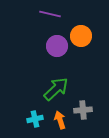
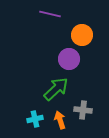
orange circle: moved 1 px right, 1 px up
purple circle: moved 12 px right, 13 px down
gray cross: rotated 12 degrees clockwise
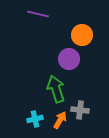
purple line: moved 12 px left
green arrow: rotated 64 degrees counterclockwise
gray cross: moved 3 px left
orange arrow: rotated 48 degrees clockwise
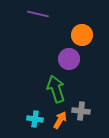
gray cross: moved 1 px right, 1 px down
cyan cross: rotated 21 degrees clockwise
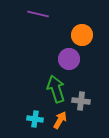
gray cross: moved 10 px up
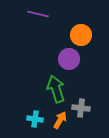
orange circle: moved 1 px left
gray cross: moved 7 px down
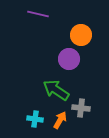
green arrow: moved 1 px down; rotated 40 degrees counterclockwise
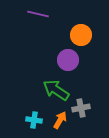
purple circle: moved 1 px left, 1 px down
gray cross: rotated 18 degrees counterclockwise
cyan cross: moved 1 px left, 1 px down
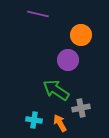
orange arrow: moved 3 px down; rotated 60 degrees counterclockwise
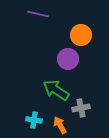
purple circle: moved 1 px up
orange arrow: moved 2 px down
